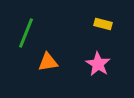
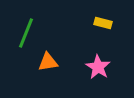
yellow rectangle: moved 1 px up
pink star: moved 3 px down
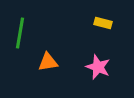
green line: moved 6 px left; rotated 12 degrees counterclockwise
pink star: rotated 10 degrees counterclockwise
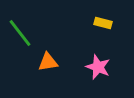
green line: rotated 48 degrees counterclockwise
